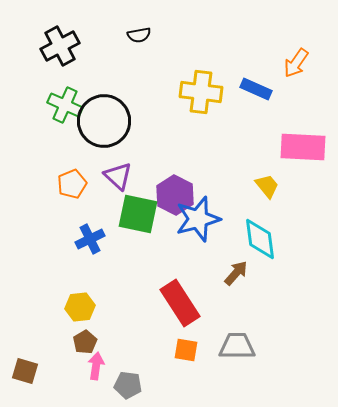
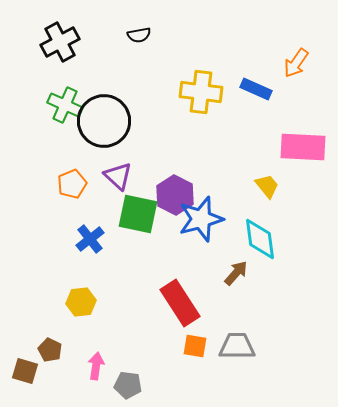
black cross: moved 4 px up
blue star: moved 3 px right
blue cross: rotated 12 degrees counterclockwise
yellow hexagon: moved 1 px right, 5 px up
brown pentagon: moved 35 px left, 8 px down; rotated 15 degrees counterclockwise
orange square: moved 9 px right, 4 px up
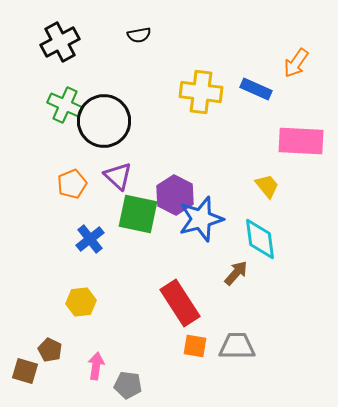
pink rectangle: moved 2 px left, 6 px up
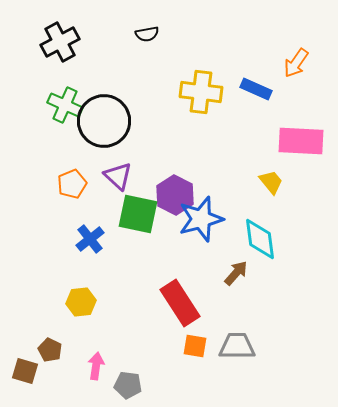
black semicircle: moved 8 px right, 1 px up
yellow trapezoid: moved 4 px right, 4 px up
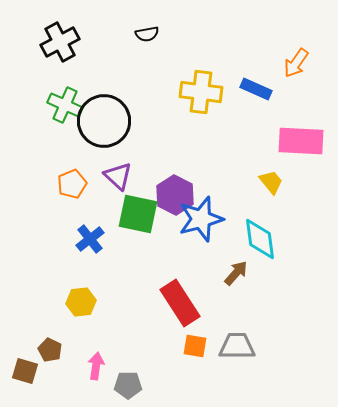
gray pentagon: rotated 8 degrees counterclockwise
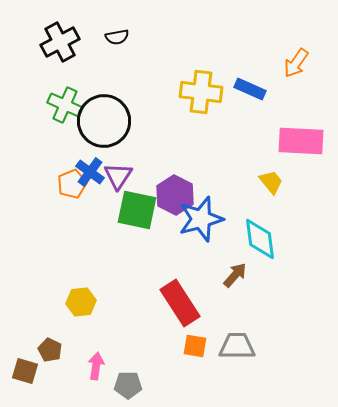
black semicircle: moved 30 px left, 3 px down
blue rectangle: moved 6 px left
purple triangle: rotated 20 degrees clockwise
green square: moved 1 px left, 4 px up
blue cross: moved 67 px up; rotated 16 degrees counterclockwise
brown arrow: moved 1 px left, 2 px down
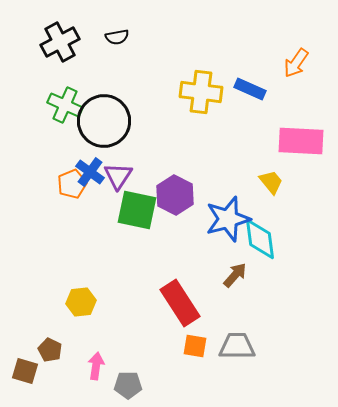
blue star: moved 27 px right
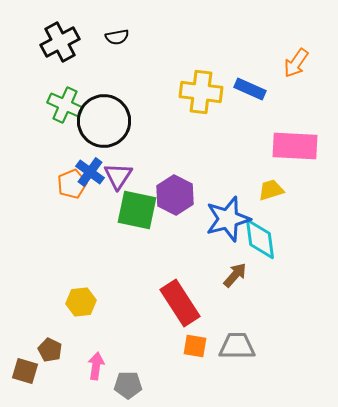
pink rectangle: moved 6 px left, 5 px down
yellow trapezoid: moved 8 px down; rotated 68 degrees counterclockwise
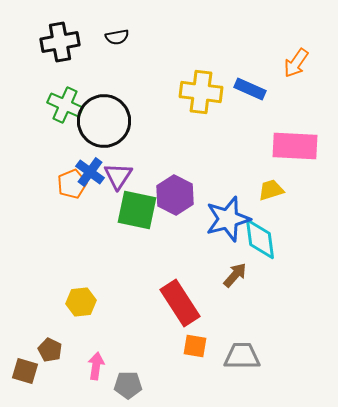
black cross: rotated 18 degrees clockwise
gray trapezoid: moved 5 px right, 10 px down
